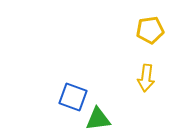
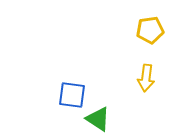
blue square: moved 1 px left, 2 px up; rotated 12 degrees counterclockwise
green triangle: rotated 40 degrees clockwise
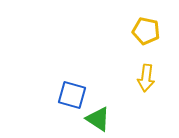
yellow pentagon: moved 4 px left, 1 px down; rotated 20 degrees clockwise
blue square: rotated 8 degrees clockwise
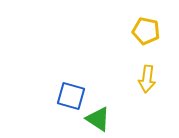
yellow arrow: moved 1 px right, 1 px down
blue square: moved 1 px left, 1 px down
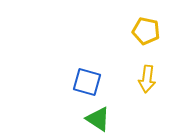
blue square: moved 16 px right, 14 px up
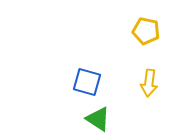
yellow arrow: moved 2 px right, 4 px down
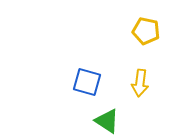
yellow arrow: moved 9 px left
green triangle: moved 9 px right, 2 px down
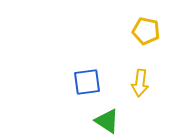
blue square: rotated 24 degrees counterclockwise
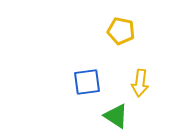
yellow pentagon: moved 25 px left
green triangle: moved 9 px right, 5 px up
